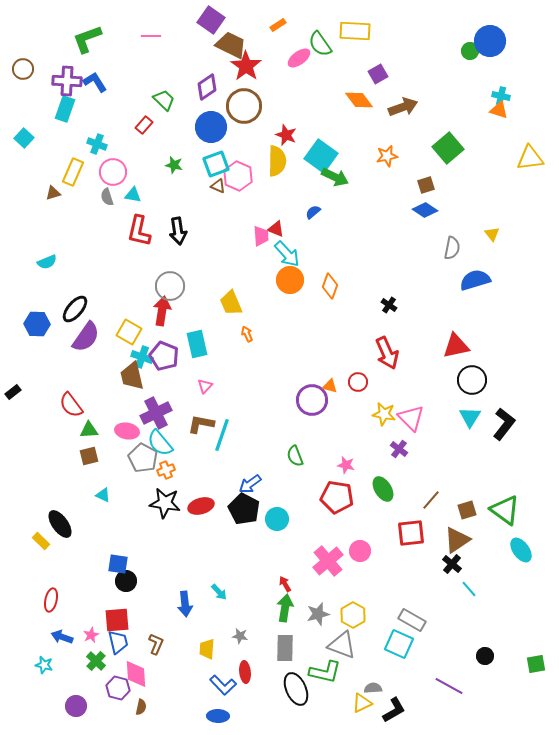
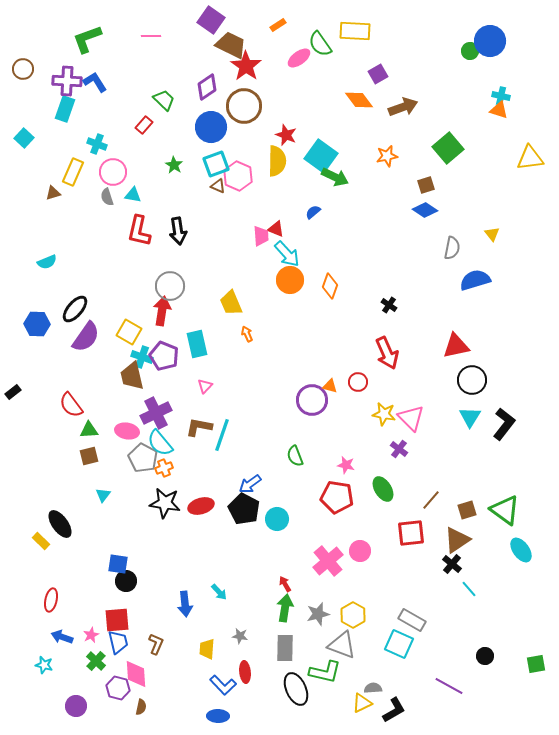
green star at (174, 165): rotated 18 degrees clockwise
brown L-shape at (201, 424): moved 2 px left, 3 px down
orange cross at (166, 470): moved 2 px left, 2 px up
cyan triangle at (103, 495): rotated 42 degrees clockwise
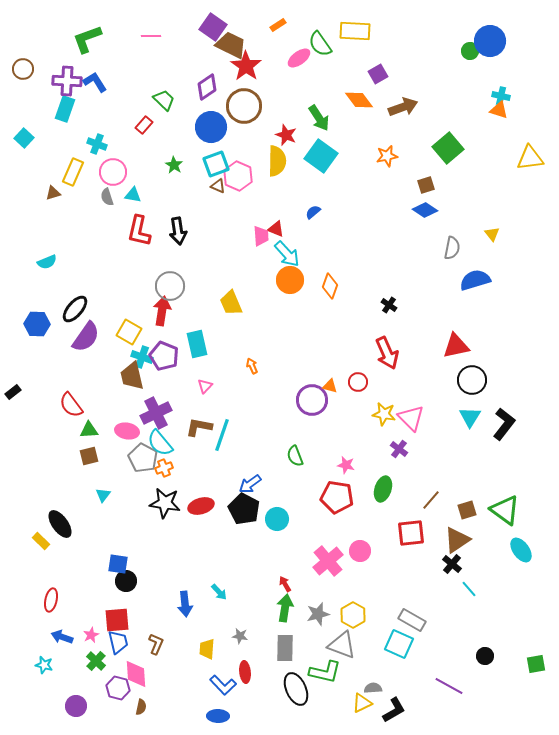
purple square at (211, 20): moved 2 px right, 7 px down
green arrow at (335, 177): moved 16 px left, 59 px up; rotated 32 degrees clockwise
orange arrow at (247, 334): moved 5 px right, 32 px down
green ellipse at (383, 489): rotated 50 degrees clockwise
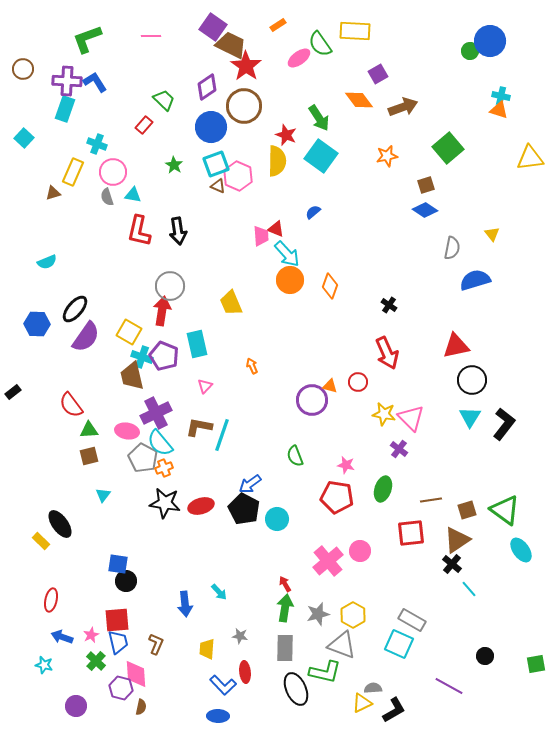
brown line at (431, 500): rotated 40 degrees clockwise
purple hexagon at (118, 688): moved 3 px right
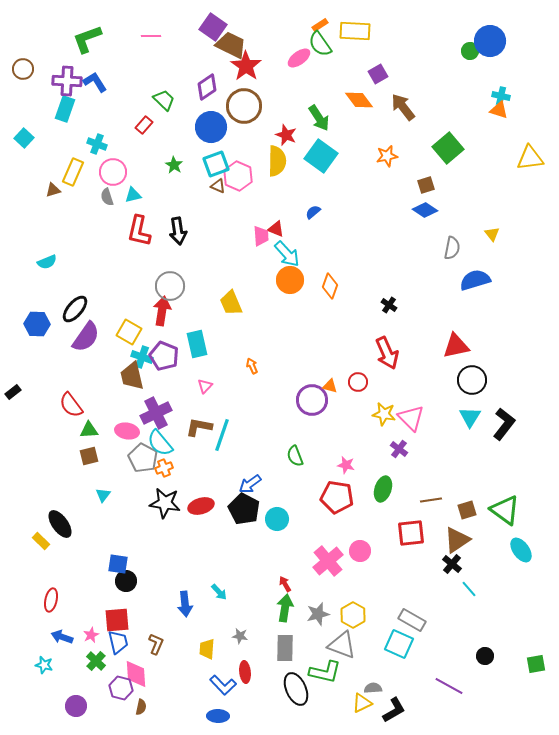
orange rectangle at (278, 25): moved 42 px right
brown arrow at (403, 107): rotated 108 degrees counterclockwise
brown triangle at (53, 193): moved 3 px up
cyan triangle at (133, 195): rotated 24 degrees counterclockwise
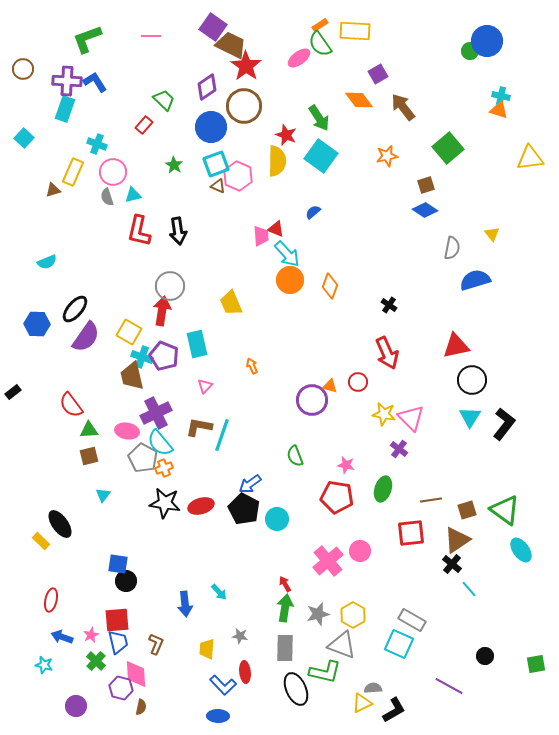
blue circle at (490, 41): moved 3 px left
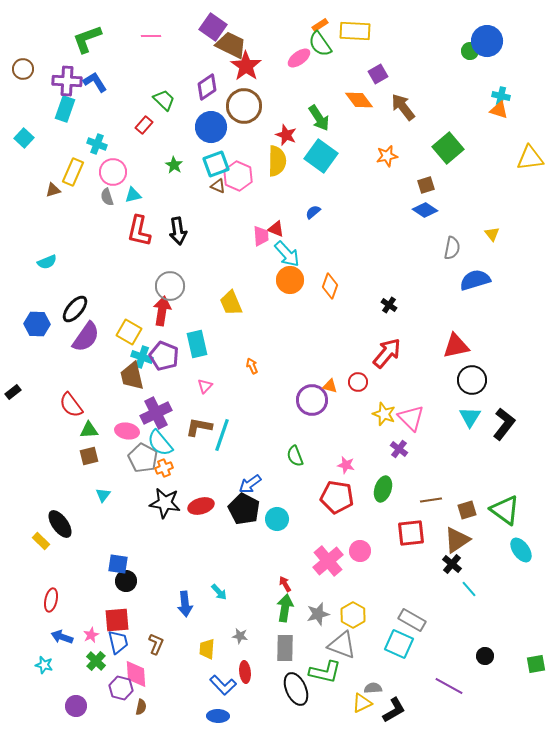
red arrow at (387, 353): rotated 116 degrees counterclockwise
yellow star at (384, 414): rotated 10 degrees clockwise
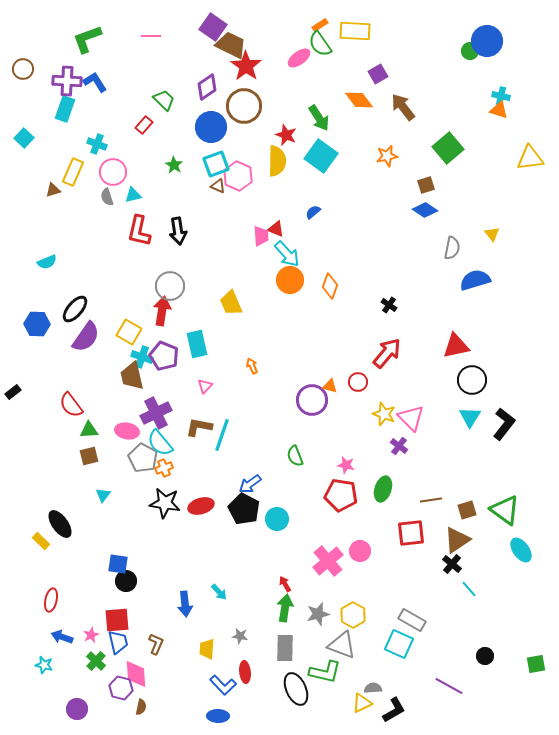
purple cross at (399, 449): moved 3 px up
red pentagon at (337, 497): moved 4 px right, 2 px up
purple circle at (76, 706): moved 1 px right, 3 px down
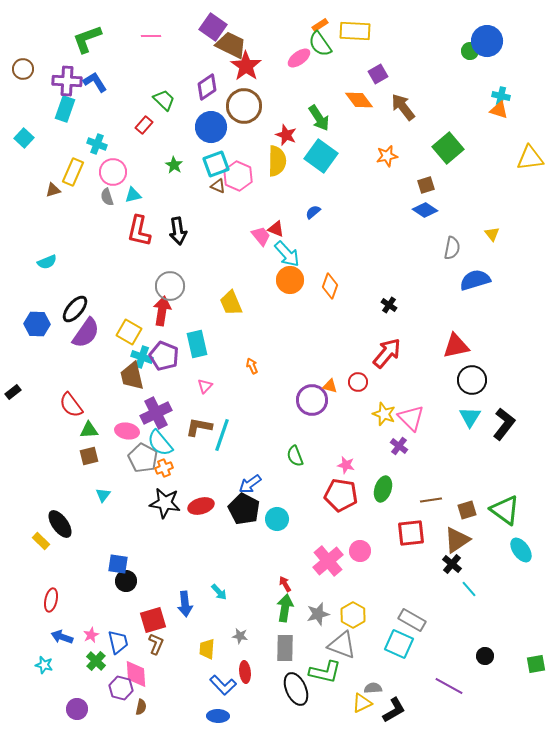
pink trapezoid at (261, 236): rotated 35 degrees counterclockwise
purple semicircle at (86, 337): moved 4 px up
red square at (117, 620): moved 36 px right; rotated 12 degrees counterclockwise
